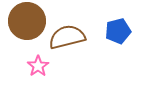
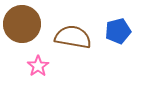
brown circle: moved 5 px left, 3 px down
brown semicircle: moved 6 px right; rotated 24 degrees clockwise
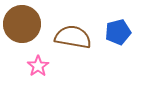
blue pentagon: moved 1 px down
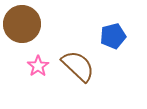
blue pentagon: moved 5 px left, 4 px down
brown semicircle: moved 5 px right, 29 px down; rotated 33 degrees clockwise
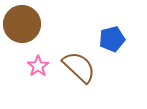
blue pentagon: moved 1 px left, 3 px down
brown semicircle: moved 1 px right, 1 px down
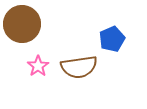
blue pentagon: rotated 10 degrees counterclockwise
brown semicircle: rotated 129 degrees clockwise
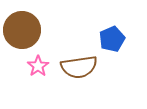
brown circle: moved 6 px down
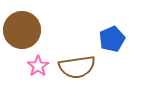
brown semicircle: moved 2 px left
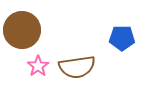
blue pentagon: moved 10 px right, 1 px up; rotated 25 degrees clockwise
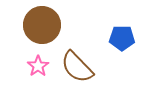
brown circle: moved 20 px right, 5 px up
brown semicircle: rotated 54 degrees clockwise
